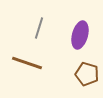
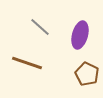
gray line: moved 1 px right, 1 px up; rotated 65 degrees counterclockwise
brown pentagon: rotated 10 degrees clockwise
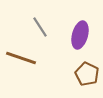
gray line: rotated 15 degrees clockwise
brown line: moved 6 px left, 5 px up
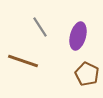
purple ellipse: moved 2 px left, 1 px down
brown line: moved 2 px right, 3 px down
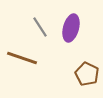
purple ellipse: moved 7 px left, 8 px up
brown line: moved 1 px left, 3 px up
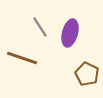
purple ellipse: moved 1 px left, 5 px down
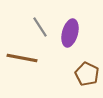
brown line: rotated 8 degrees counterclockwise
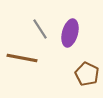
gray line: moved 2 px down
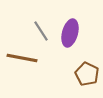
gray line: moved 1 px right, 2 px down
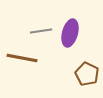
gray line: rotated 65 degrees counterclockwise
